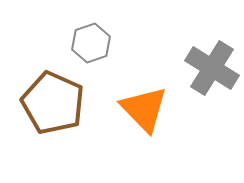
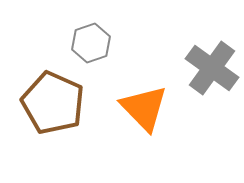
gray cross: rotated 4 degrees clockwise
orange triangle: moved 1 px up
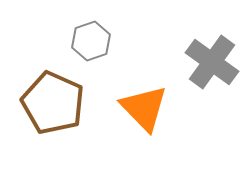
gray hexagon: moved 2 px up
gray cross: moved 6 px up
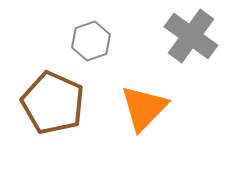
gray cross: moved 21 px left, 26 px up
orange triangle: rotated 28 degrees clockwise
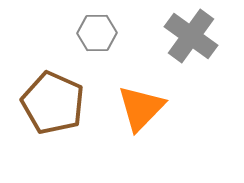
gray hexagon: moved 6 px right, 8 px up; rotated 18 degrees clockwise
orange triangle: moved 3 px left
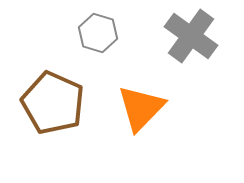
gray hexagon: moved 1 px right; rotated 18 degrees clockwise
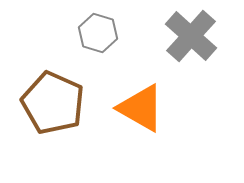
gray cross: rotated 6 degrees clockwise
orange triangle: rotated 44 degrees counterclockwise
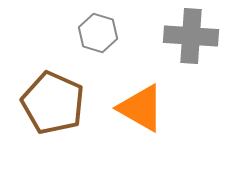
gray cross: rotated 38 degrees counterclockwise
